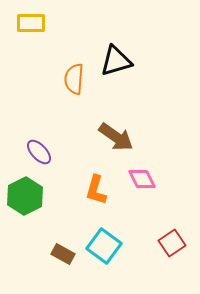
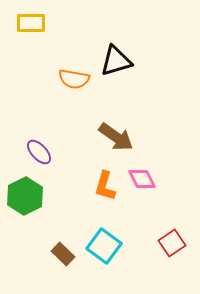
orange semicircle: rotated 84 degrees counterclockwise
orange L-shape: moved 9 px right, 4 px up
brown rectangle: rotated 15 degrees clockwise
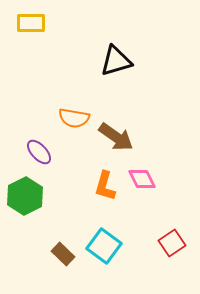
orange semicircle: moved 39 px down
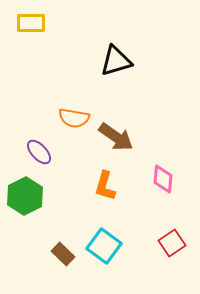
pink diamond: moved 21 px right; rotated 32 degrees clockwise
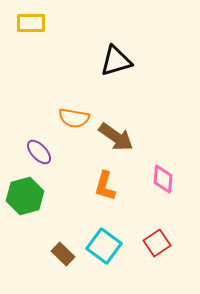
green hexagon: rotated 12 degrees clockwise
red square: moved 15 px left
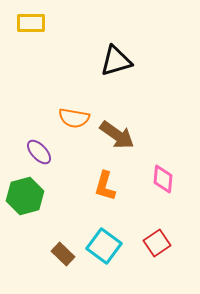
brown arrow: moved 1 px right, 2 px up
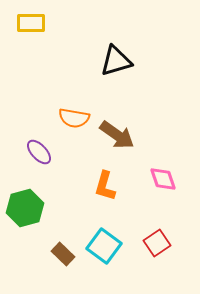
pink diamond: rotated 24 degrees counterclockwise
green hexagon: moved 12 px down
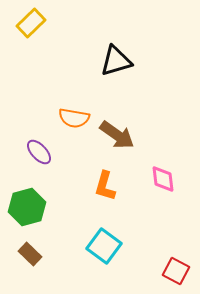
yellow rectangle: rotated 44 degrees counterclockwise
pink diamond: rotated 12 degrees clockwise
green hexagon: moved 2 px right, 1 px up
red square: moved 19 px right, 28 px down; rotated 28 degrees counterclockwise
brown rectangle: moved 33 px left
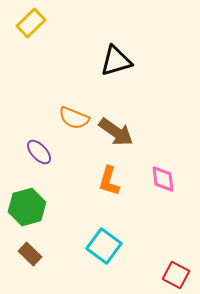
orange semicircle: rotated 12 degrees clockwise
brown arrow: moved 1 px left, 3 px up
orange L-shape: moved 4 px right, 5 px up
red square: moved 4 px down
